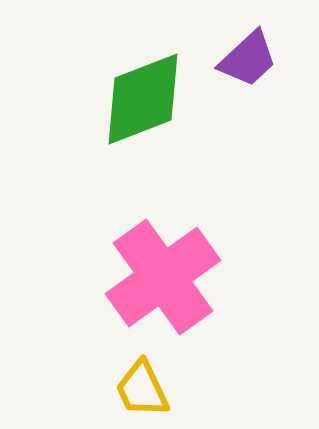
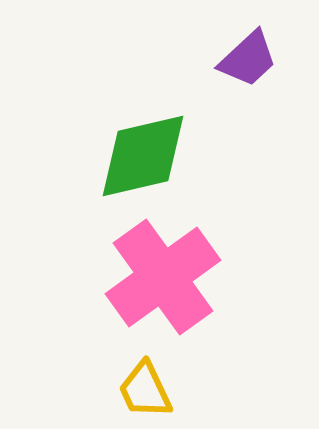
green diamond: moved 57 px down; rotated 8 degrees clockwise
yellow trapezoid: moved 3 px right, 1 px down
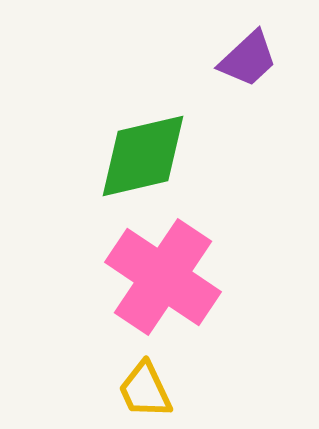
pink cross: rotated 20 degrees counterclockwise
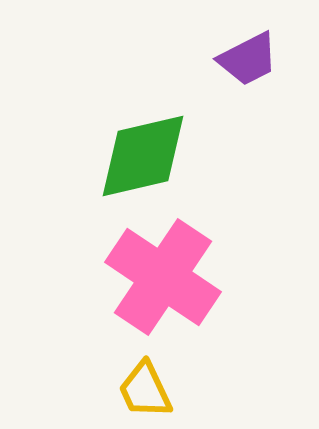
purple trapezoid: rotated 16 degrees clockwise
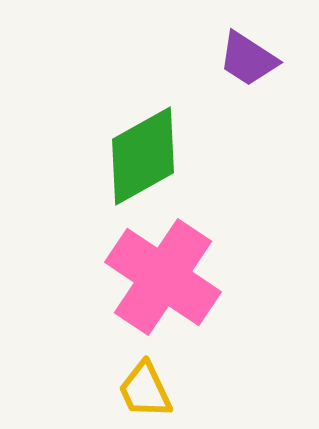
purple trapezoid: rotated 60 degrees clockwise
green diamond: rotated 16 degrees counterclockwise
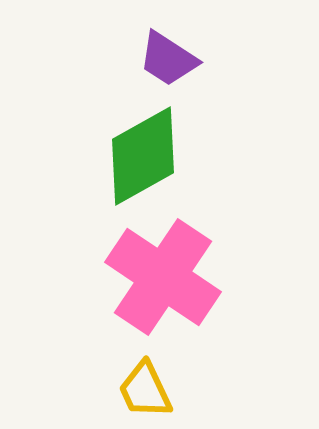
purple trapezoid: moved 80 px left
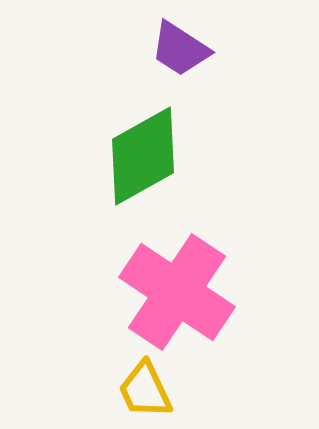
purple trapezoid: moved 12 px right, 10 px up
pink cross: moved 14 px right, 15 px down
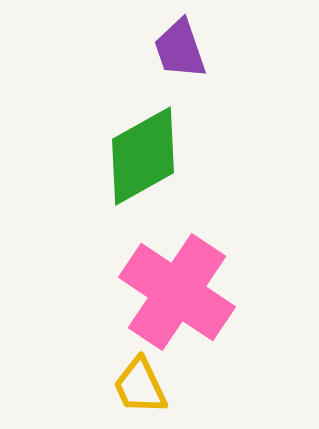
purple trapezoid: rotated 38 degrees clockwise
yellow trapezoid: moved 5 px left, 4 px up
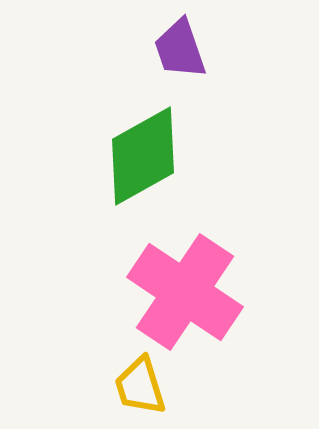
pink cross: moved 8 px right
yellow trapezoid: rotated 8 degrees clockwise
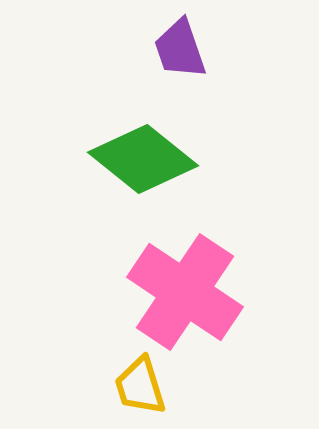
green diamond: moved 3 px down; rotated 68 degrees clockwise
